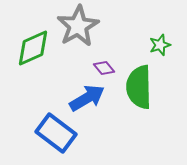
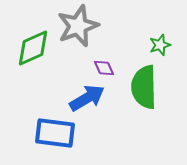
gray star: rotated 9 degrees clockwise
purple diamond: rotated 15 degrees clockwise
green semicircle: moved 5 px right
blue rectangle: moved 1 px left; rotated 30 degrees counterclockwise
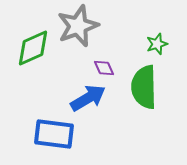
green star: moved 3 px left, 1 px up
blue arrow: moved 1 px right
blue rectangle: moved 1 px left, 1 px down
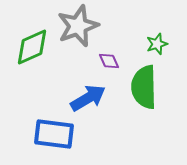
green diamond: moved 1 px left, 1 px up
purple diamond: moved 5 px right, 7 px up
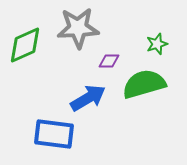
gray star: moved 2 px down; rotated 18 degrees clockwise
green diamond: moved 7 px left, 2 px up
purple diamond: rotated 65 degrees counterclockwise
green semicircle: moved 3 px up; rotated 75 degrees clockwise
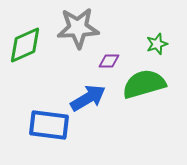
blue rectangle: moved 5 px left, 9 px up
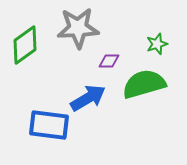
green diamond: rotated 12 degrees counterclockwise
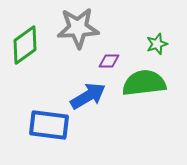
green semicircle: moved 1 px up; rotated 9 degrees clockwise
blue arrow: moved 2 px up
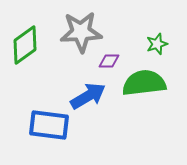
gray star: moved 3 px right, 4 px down
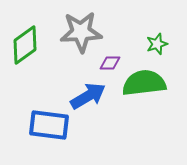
purple diamond: moved 1 px right, 2 px down
